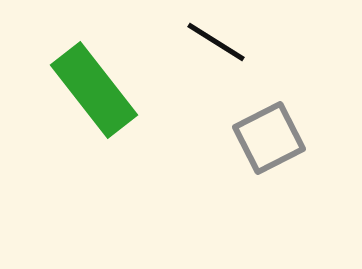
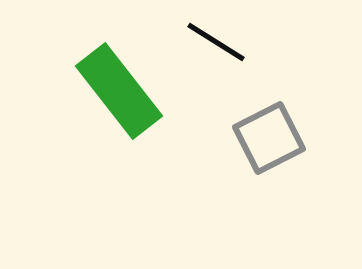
green rectangle: moved 25 px right, 1 px down
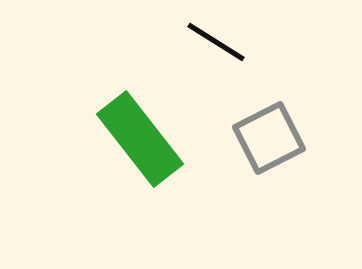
green rectangle: moved 21 px right, 48 px down
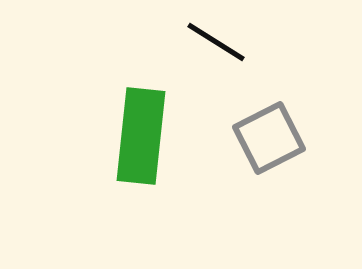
green rectangle: moved 1 px right, 3 px up; rotated 44 degrees clockwise
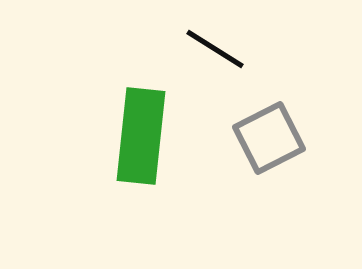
black line: moved 1 px left, 7 px down
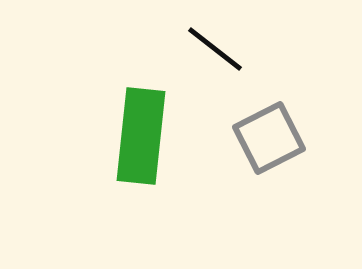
black line: rotated 6 degrees clockwise
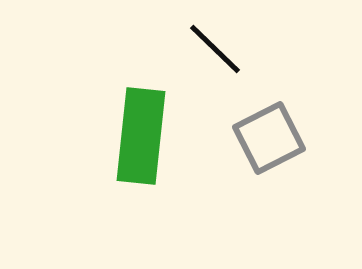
black line: rotated 6 degrees clockwise
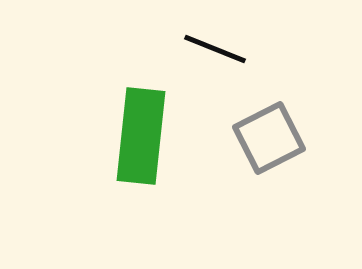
black line: rotated 22 degrees counterclockwise
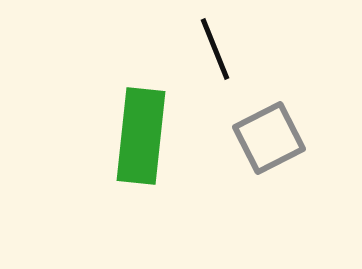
black line: rotated 46 degrees clockwise
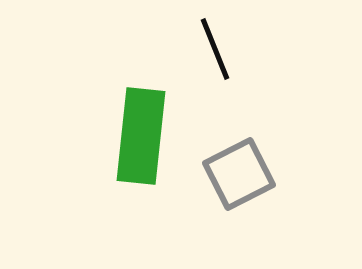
gray square: moved 30 px left, 36 px down
